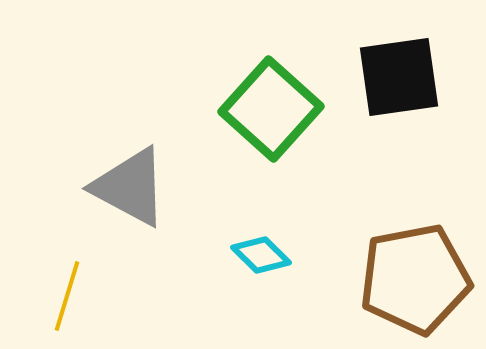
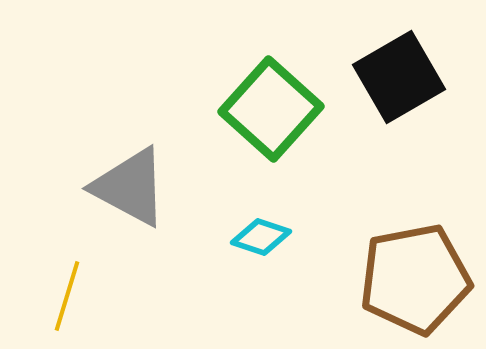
black square: rotated 22 degrees counterclockwise
cyan diamond: moved 18 px up; rotated 26 degrees counterclockwise
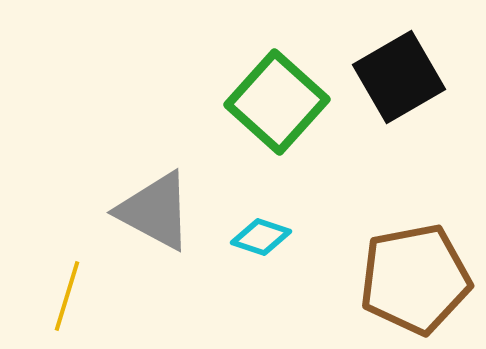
green square: moved 6 px right, 7 px up
gray triangle: moved 25 px right, 24 px down
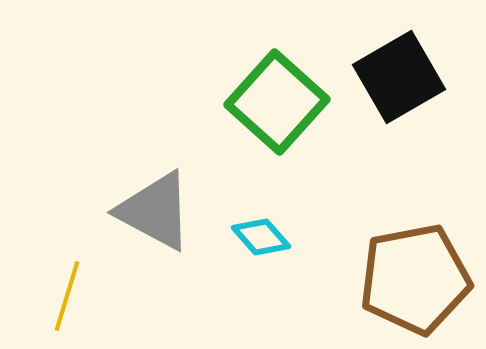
cyan diamond: rotated 30 degrees clockwise
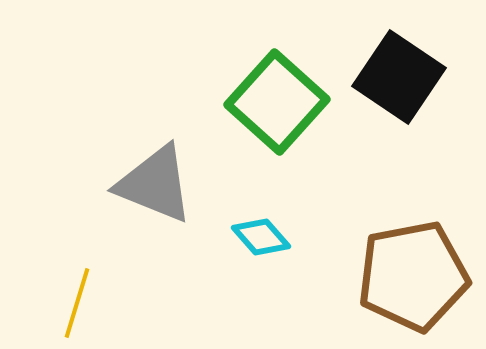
black square: rotated 26 degrees counterclockwise
gray triangle: moved 27 px up; rotated 6 degrees counterclockwise
brown pentagon: moved 2 px left, 3 px up
yellow line: moved 10 px right, 7 px down
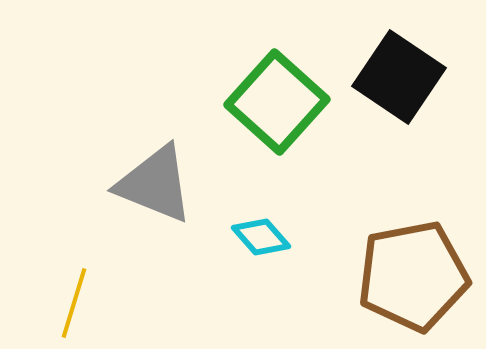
yellow line: moved 3 px left
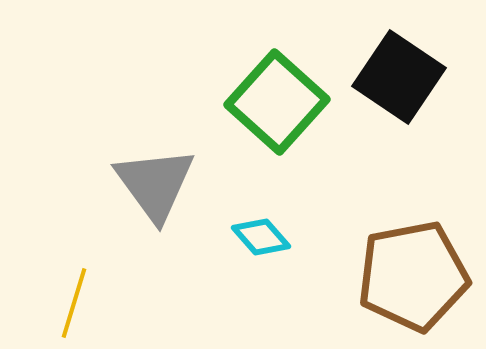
gray triangle: rotated 32 degrees clockwise
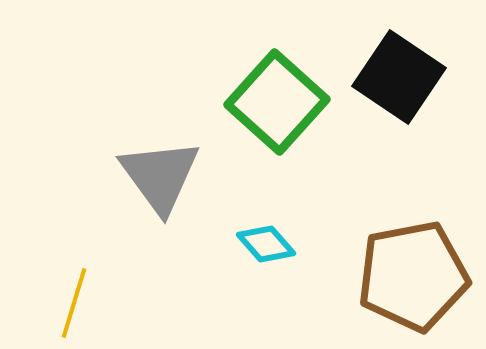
gray triangle: moved 5 px right, 8 px up
cyan diamond: moved 5 px right, 7 px down
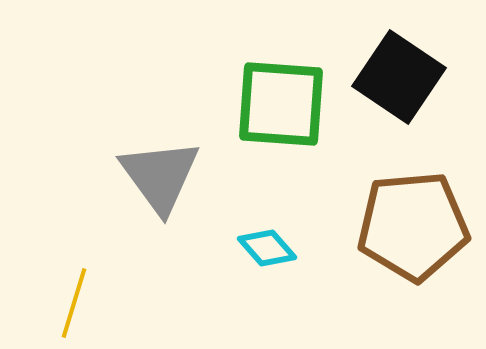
green square: moved 4 px right, 2 px down; rotated 38 degrees counterclockwise
cyan diamond: moved 1 px right, 4 px down
brown pentagon: moved 50 px up; rotated 6 degrees clockwise
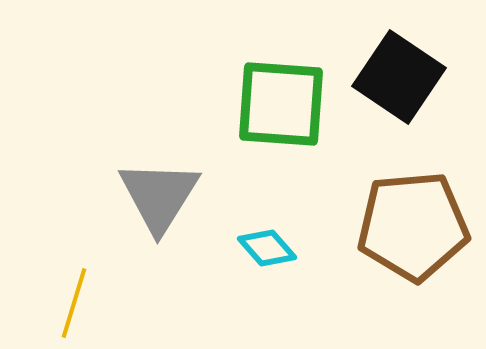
gray triangle: moved 1 px left, 20 px down; rotated 8 degrees clockwise
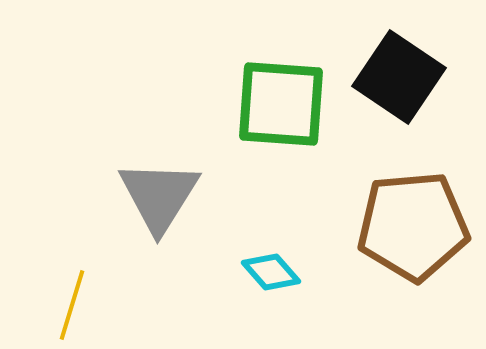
cyan diamond: moved 4 px right, 24 px down
yellow line: moved 2 px left, 2 px down
